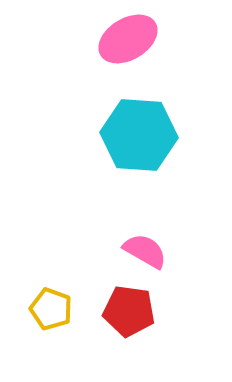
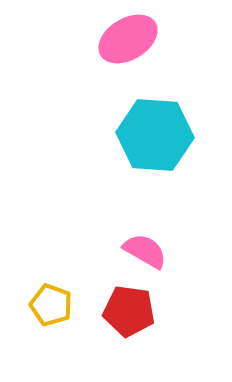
cyan hexagon: moved 16 px right
yellow pentagon: moved 4 px up
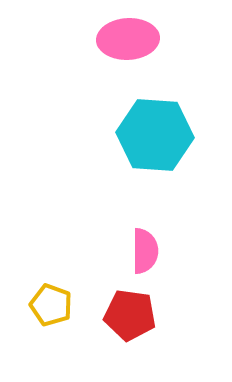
pink ellipse: rotated 28 degrees clockwise
pink semicircle: rotated 60 degrees clockwise
red pentagon: moved 1 px right, 4 px down
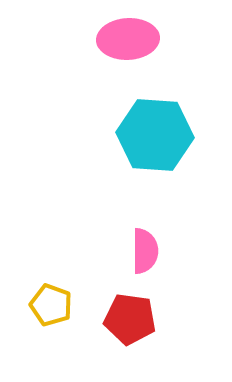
red pentagon: moved 4 px down
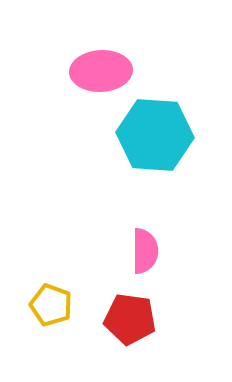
pink ellipse: moved 27 px left, 32 px down
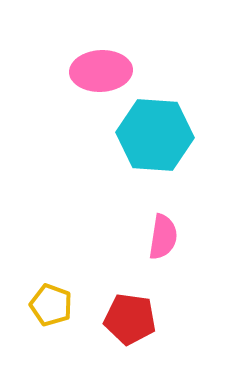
pink semicircle: moved 18 px right, 14 px up; rotated 9 degrees clockwise
